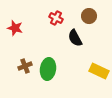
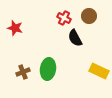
red cross: moved 8 px right
brown cross: moved 2 px left, 6 px down
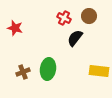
black semicircle: rotated 66 degrees clockwise
yellow rectangle: rotated 18 degrees counterclockwise
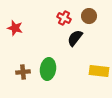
brown cross: rotated 16 degrees clockwise
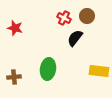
brown circle: moved 2 px left
brown cross: moved 9 px left, 5 px down
